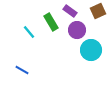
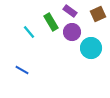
brown square: moved 3 px down
purple circle: moved 5 px left, 2 px down
cyan circle: moved 2 px up
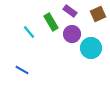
purple circle: moved 2 px down
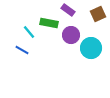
purple rectangle: moved 2 px left, 1 px up
green rectangle: moved 2 px left, 1 px down; rotated 48 degrees counterclockwise
purple circle: moved 1 px left, 1 px down
blue line: moved 20 px up
